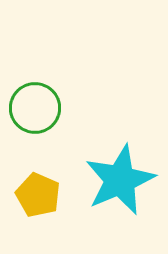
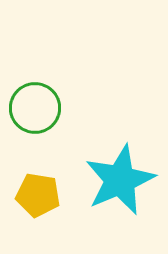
yellow pentagon: rotated 15 degrees counterclockwise
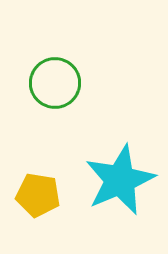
green circle: moved 20 px right, 25 px up
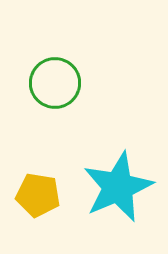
cyan star: moved 2 px left, 7 px down
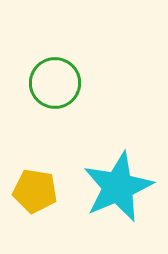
yellow pentagon: moved 3 px left, 4 px up
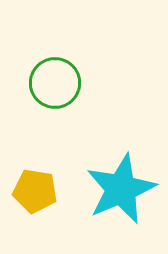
cyan star: moved 3 px right, 2 px down
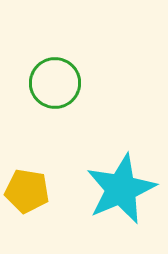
yellow pentagon: moved 8 px left
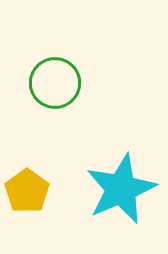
yellow pentagon: rotated 27 degrees clockwise
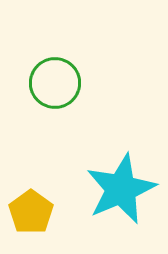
yellow pentagon: moved 4 px right, 21 px down
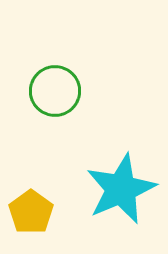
green circle: moved 8 px down
